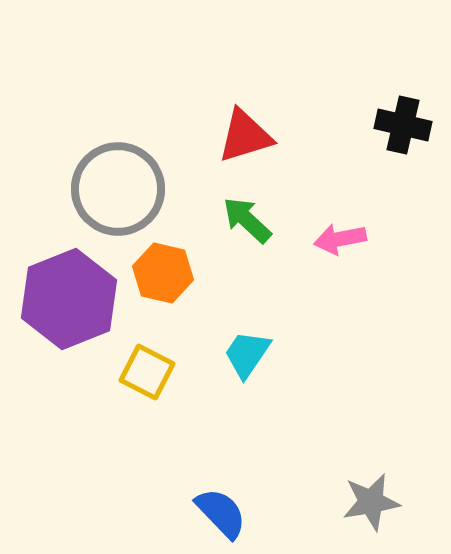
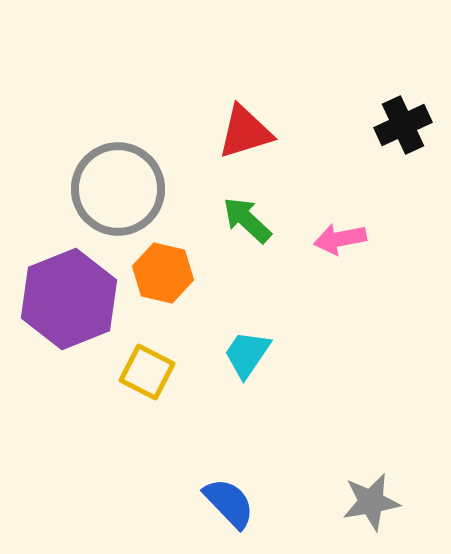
black cross: rotated 38 degrees counterclockwise
red triangle: moved 4 px up
blue semicircle: moved 8 px right, 10 px up
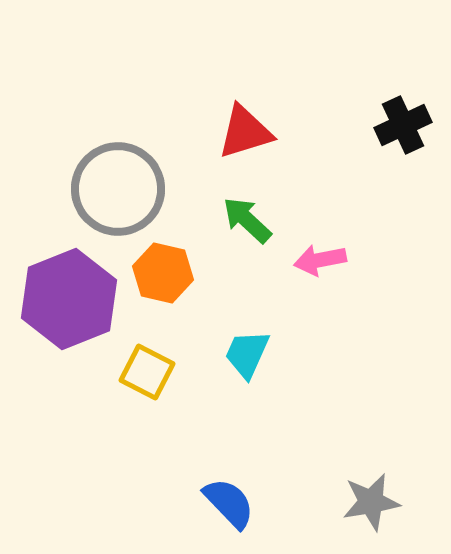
pink arrow: moved 20 px left, 21 px down
cyan trapezoid: rotated 10 degrees counterclockwise
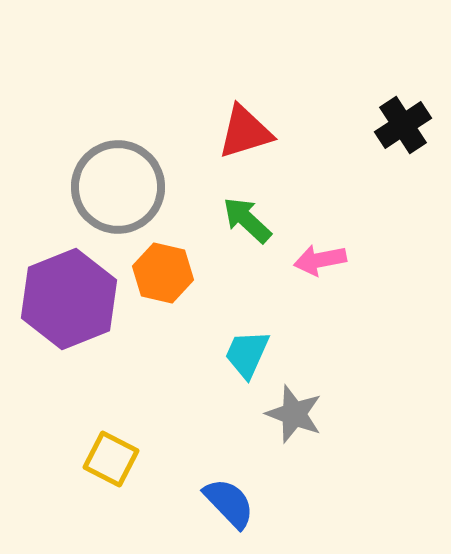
black cross: rotated 8 degrees counterclockwise
gray circle: moved 2 px up
yellow square: moved 36 px left, 87 px down
gray star: moved 77 px left, 88 px up; rotated 30 degrees clockwise
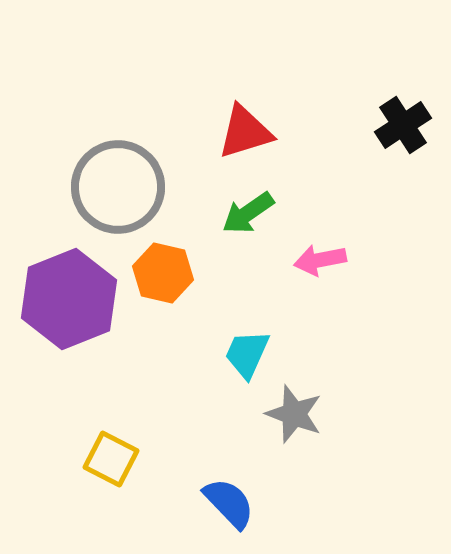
green arrow: moved 1 px right, 7 px up; rotated 78 degrees counterclockwise
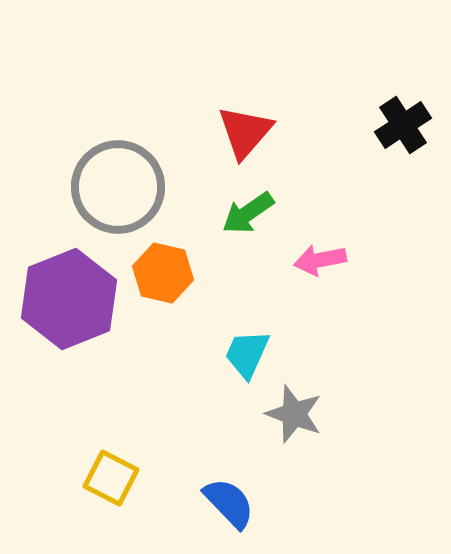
red triangle: rotated 32 degrees counterclockwise
yellow square: moved 19 px down
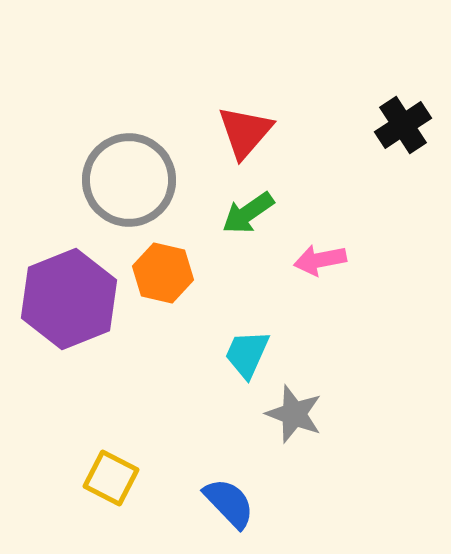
gray circle: moved 11 px right, 7 px up
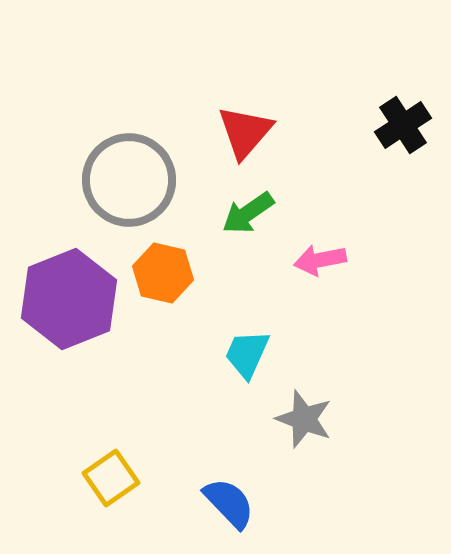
gray star: moved 10 px right, 5 px down
yellow square: rotated 28 degrees clockwise
